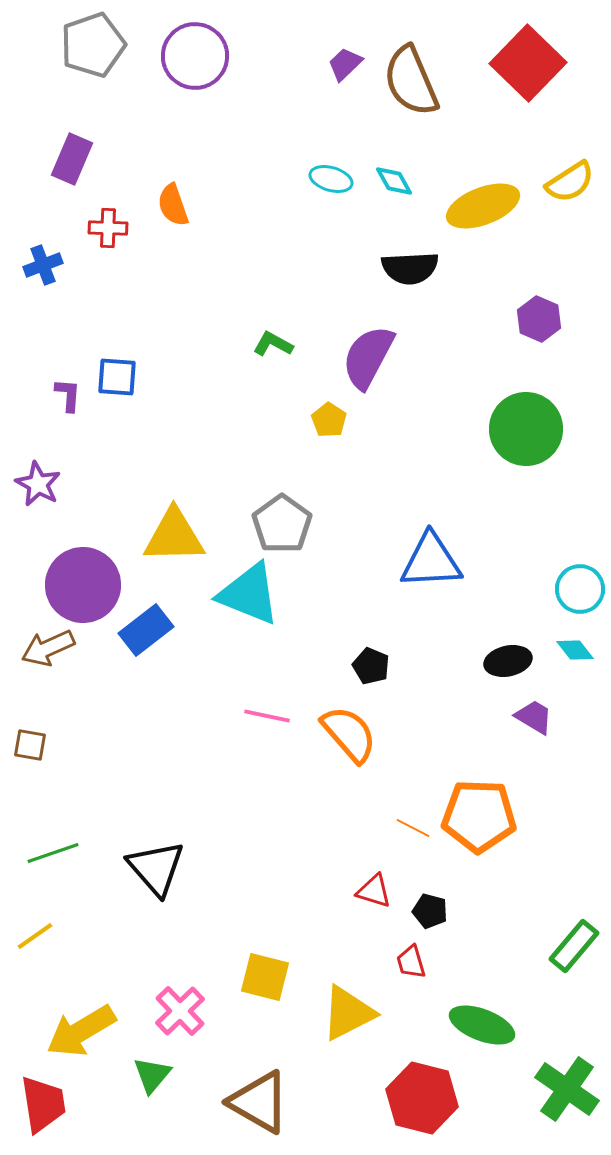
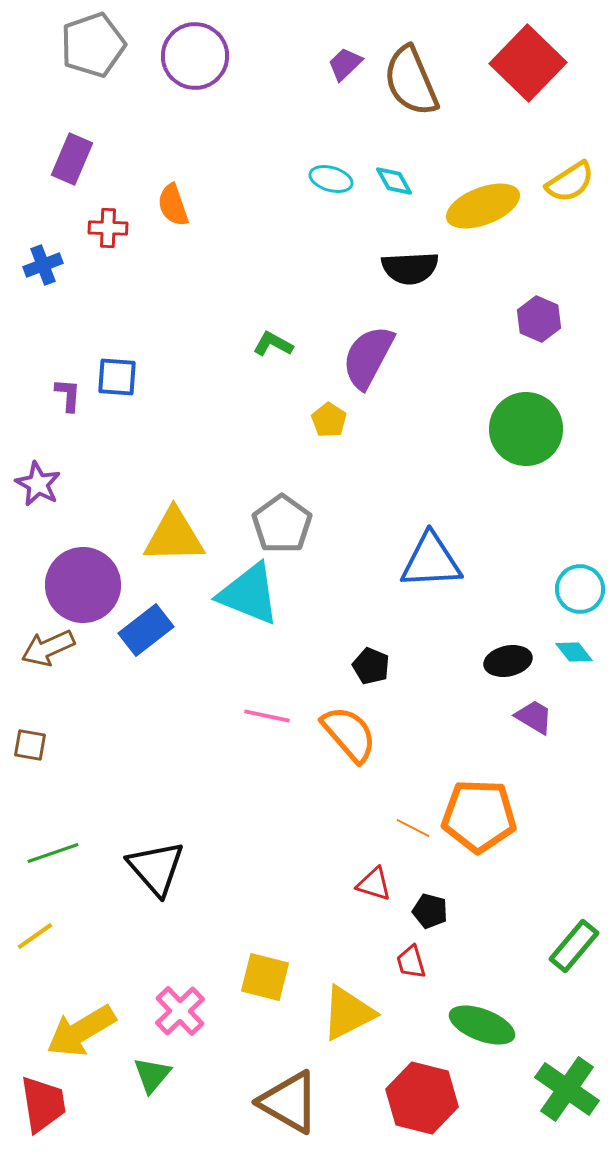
cyan diamond at (575, 650): moved 1 px left, 2 px down
red triangle at (374, 891): moved 7 px up
brown triangle at (259, 1102): moved 30 px right
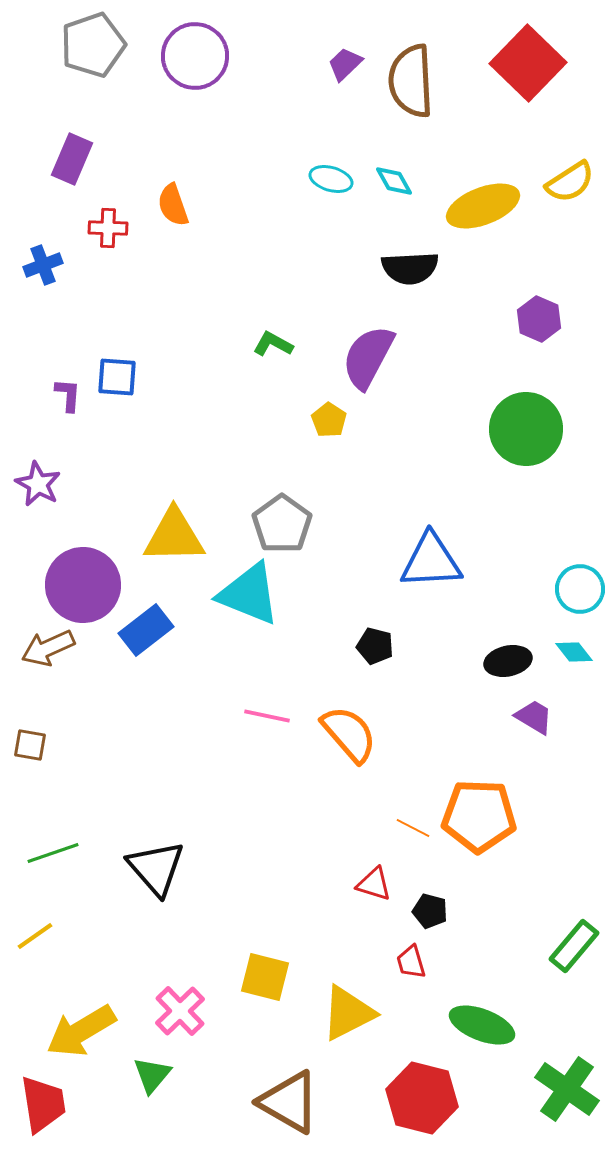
brown semicircle at (411, 81): rotated 20 degrees clockwise
black pentagon at (371, 666): moved 4 px right, 20 px up; rotated 9 degrees counterclockwise
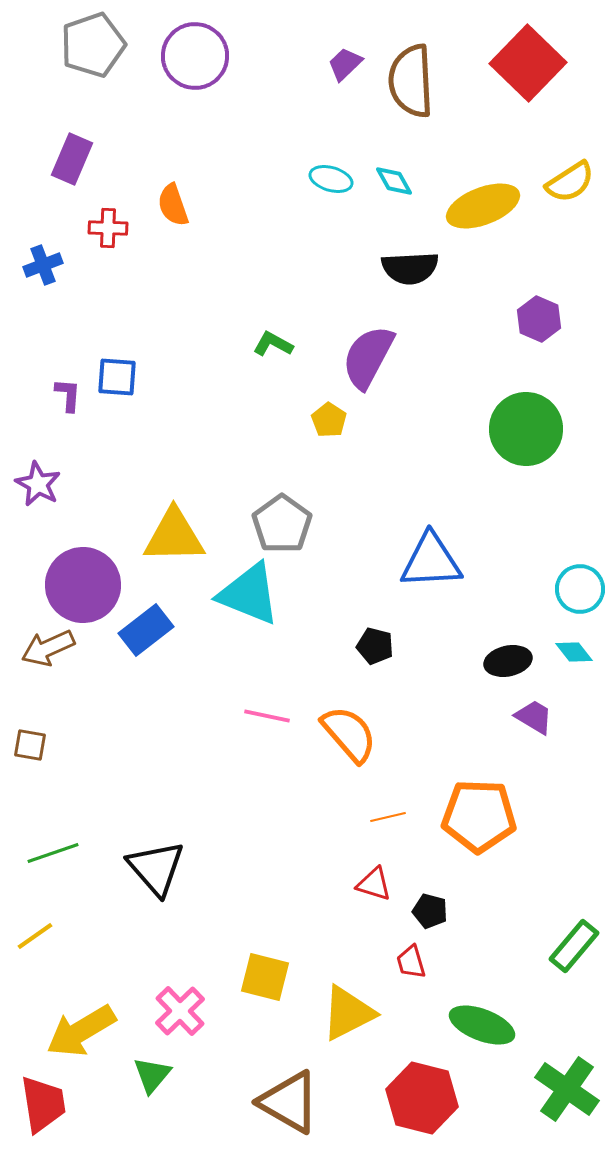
orange line at (413, 828): moved 25 px left, 11 px up; rotated 40 degrees counterclockwise
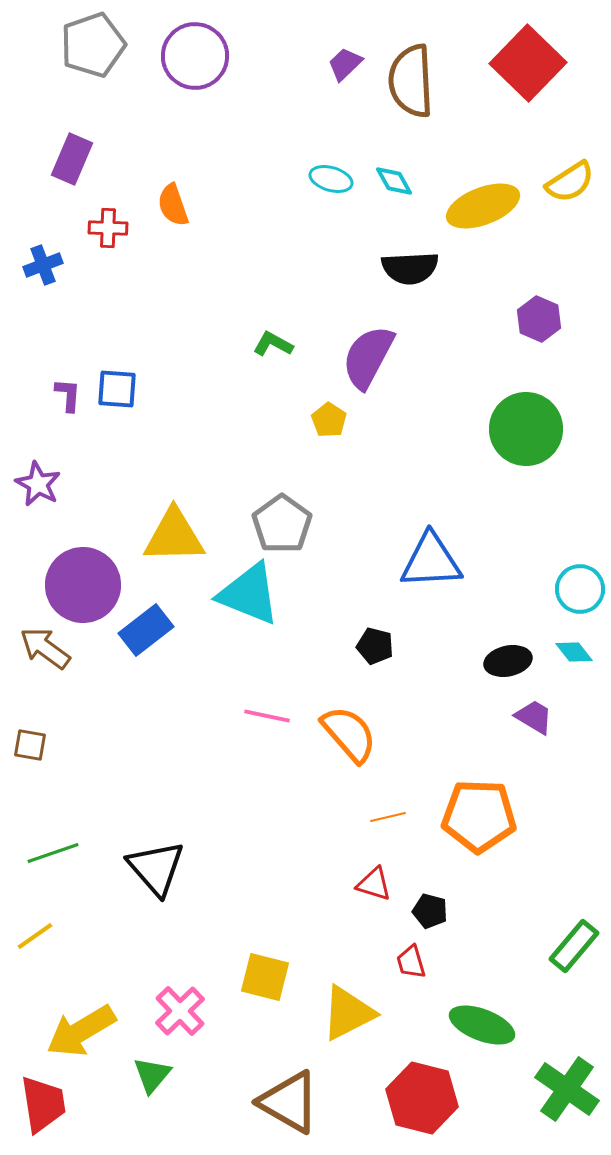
blue square at (117, 377): moved 12 px down
brown arrow at (48, 648): moved 3 px left; rotated 60 degrees clockwise
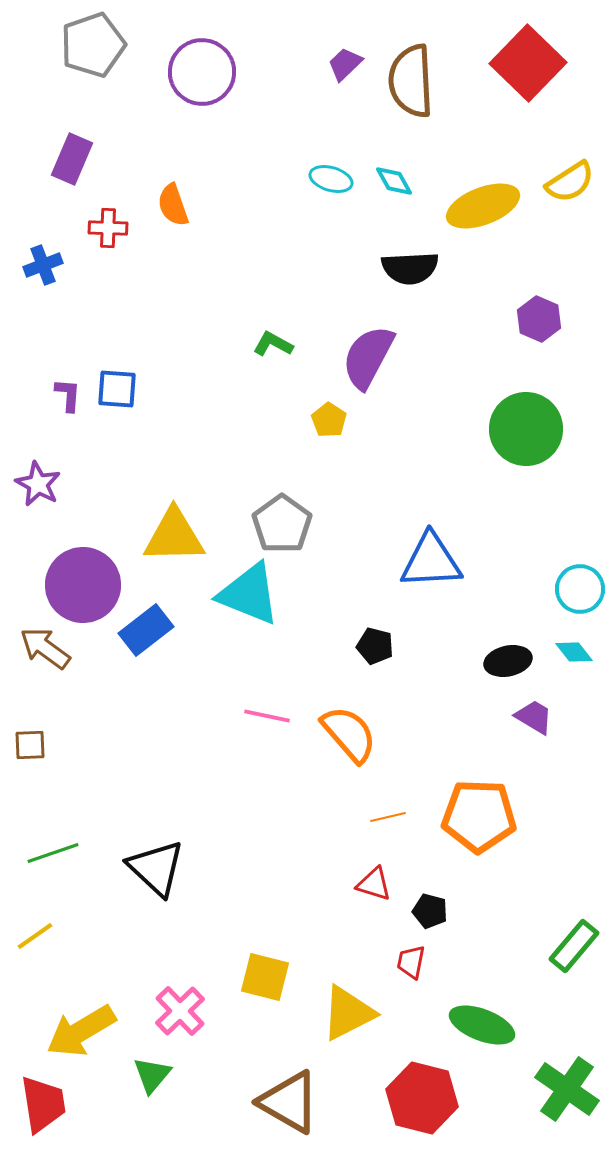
purple circle at (195, 56): moved 7 px right, 16 px down
brown square at (30, 745): rotated 12 degrees counterclockwise
black triangle at (156, 868): rotated 6 degrees counterclockwise
red trapezoid at (411, 962): rotated 27 degrees clockwise
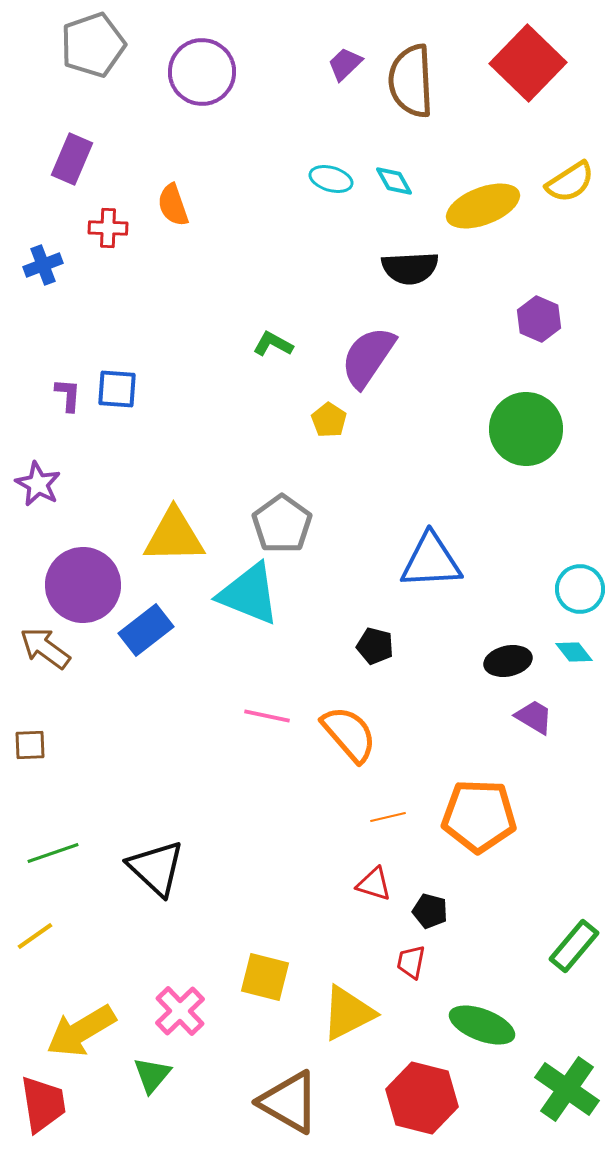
purple semicircle at (368, 357): rotated 6 degrees clockwise
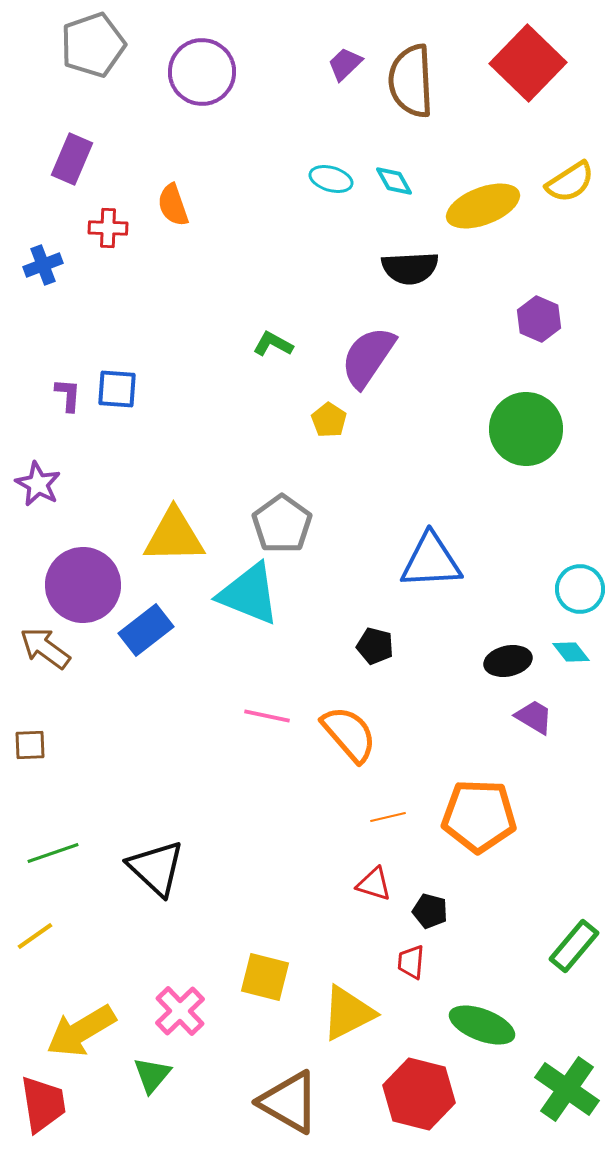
cyan diamond at (574, 652): moved 3 px left
red trapezoid at (411, 962): rotated 6 degrees counterclockwise
red hexagon at (422, 1098): moved 3 px left, 4 px up
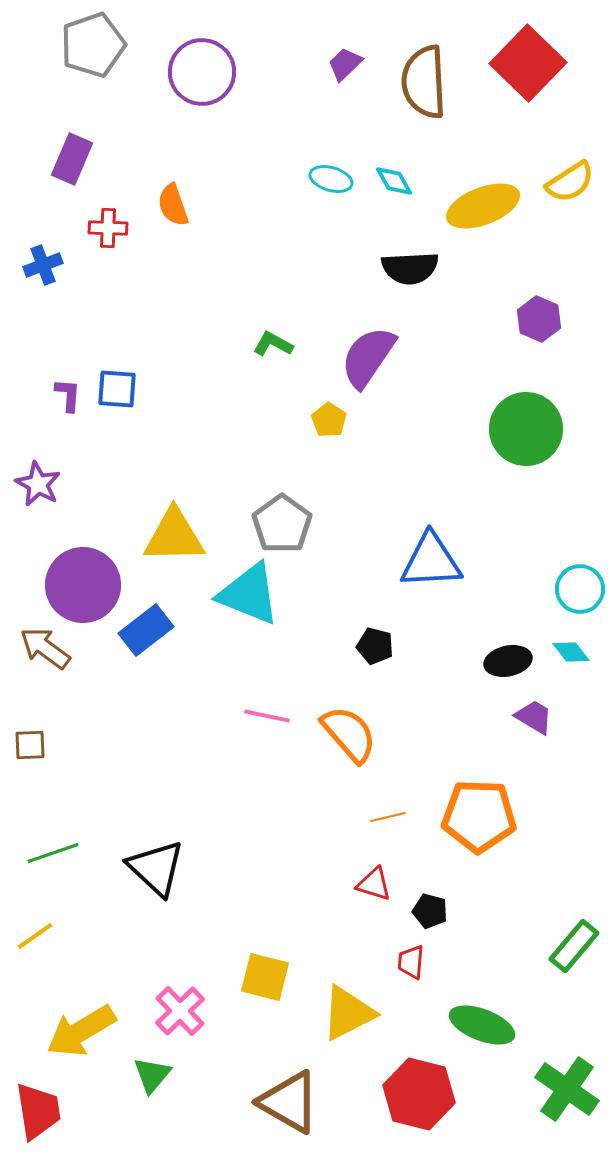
brown semicircle at (411, 81): moved 13 px right, 1 px down
red trapezoid at (43, 1104): moved 5 px left, 7 px down
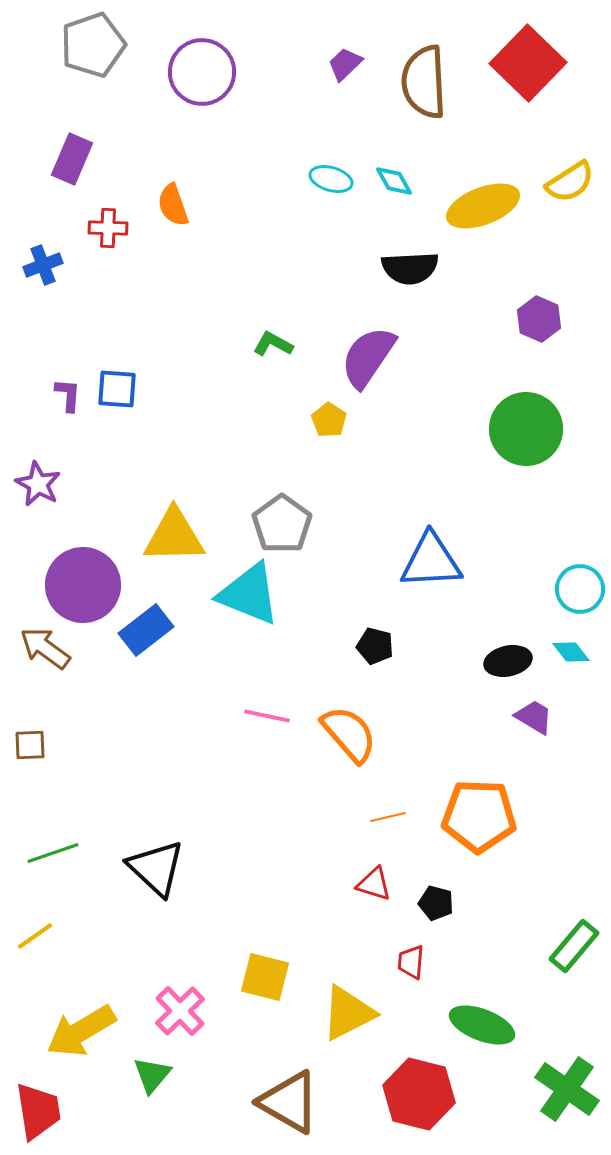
black pentagon at (430, 911): moved 6 px right, 8 px up
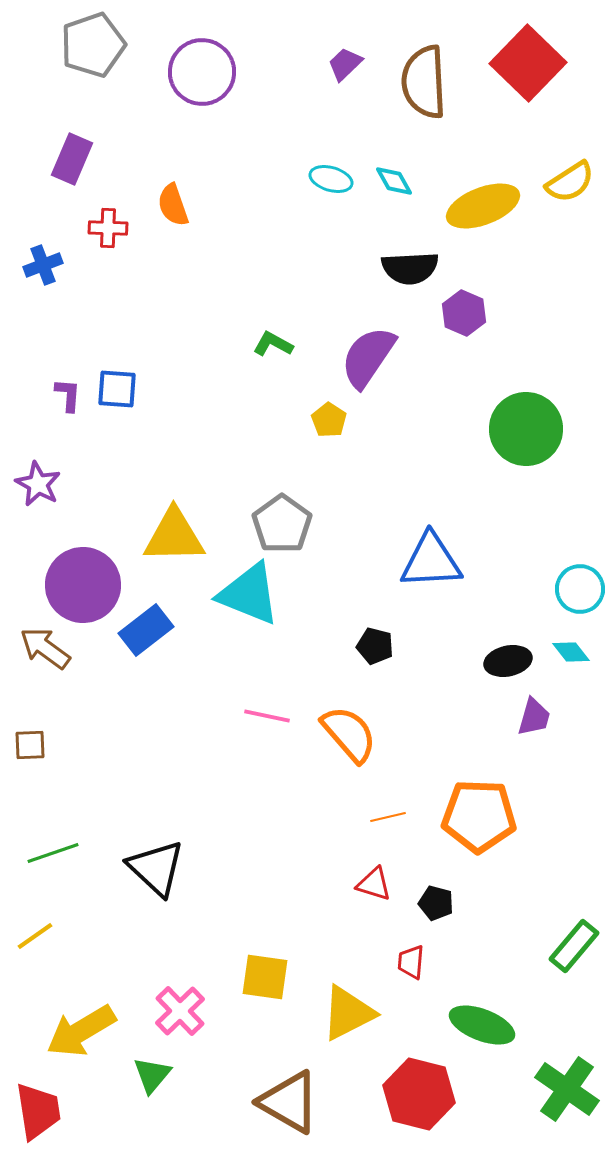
purple hexagon at (539, 319): moved 75 px left, 6 px up
purple trapezoid at (534, 717): rotated 75 degrees clockwise
yellow square at (265, 977): rotated 6 degrees counterclockwise
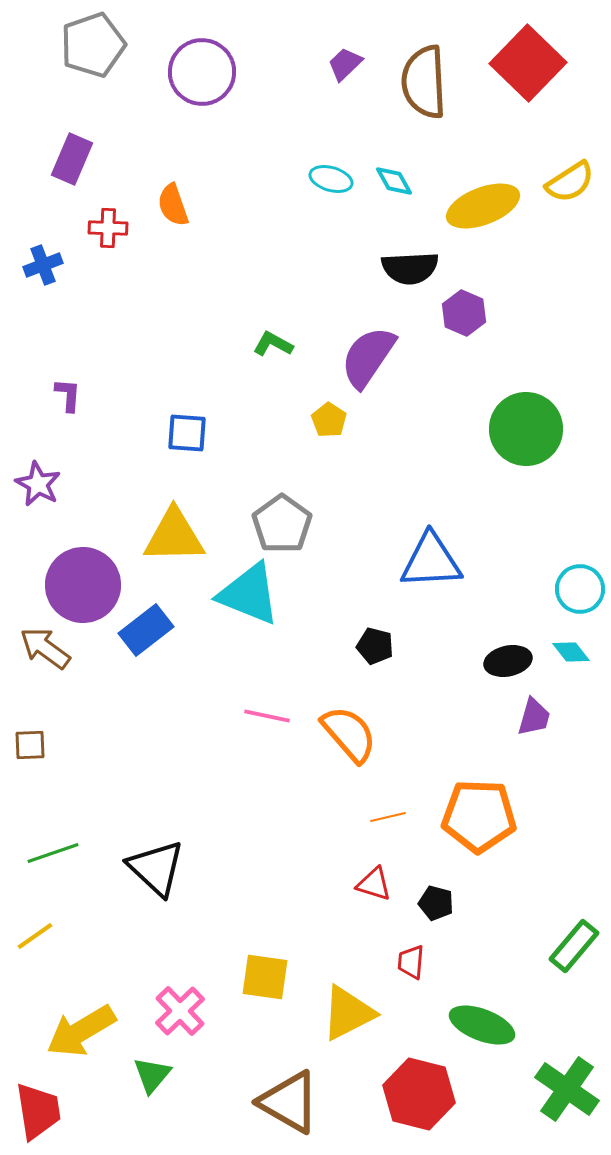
blue square at (117, 389): moved 70 px right, 44 px down
